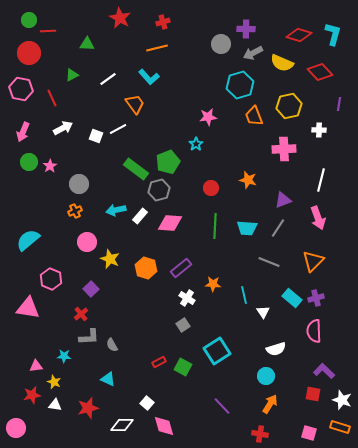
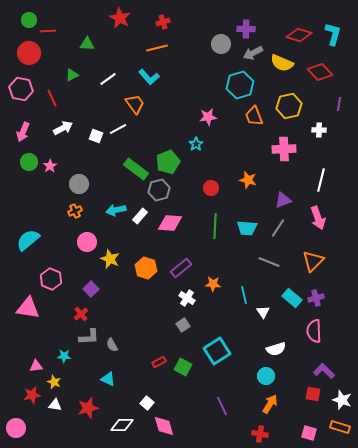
purple line at (222, 406): rotated 18 degrees clockwise
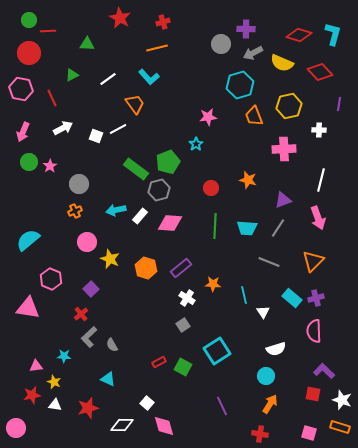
gray L-shape at (89, 337): rotated 140 degrees clockwise
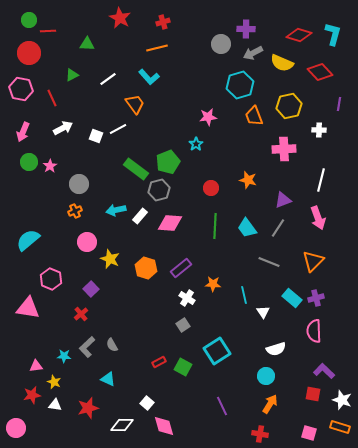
cyan trapezoid at (247, 228): rotated 50 degrees clockwise
gray L-shape at (89, 337): moved 2 px left, 10 px down
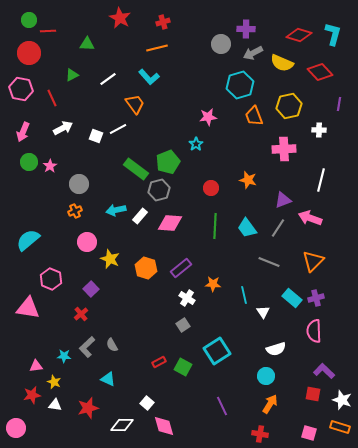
pink arrow at (318, 218): moved 8 px left; rotated 130 degrees clockwise
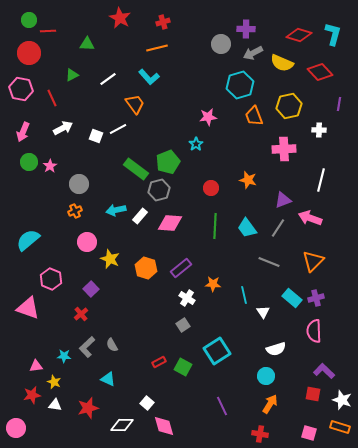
pink triangle at (28, 308): rotated 10 degrees clockwise
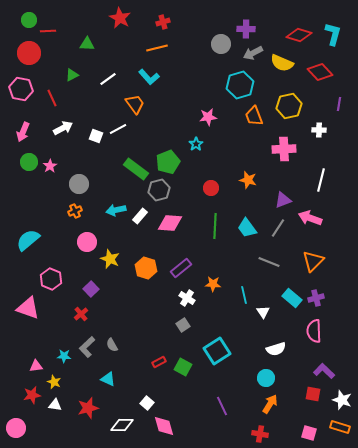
cyan circle at (266, 376): moved 2 px down
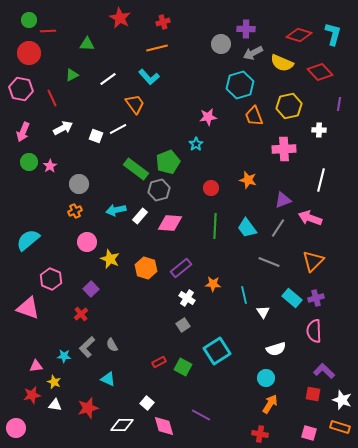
purple line at (222, 406): moved 21 px left, 9 px down; rotated 36 degrees counterclockwise
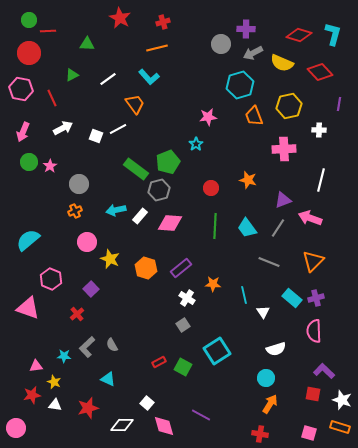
red cross at (81, 314): moved 4 px left
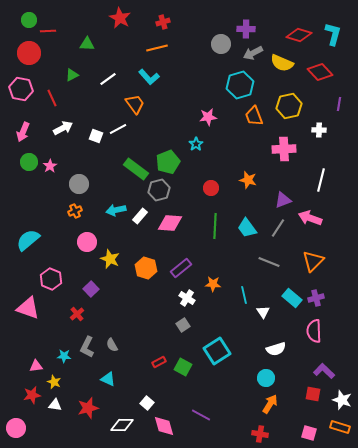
gray L-shape at (87, 347): rotated 20 degrees counterclockwise
